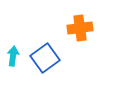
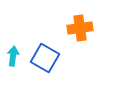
blue square: rotated 24 degrees counterclockwise
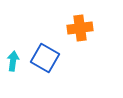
cyan arrow: moved 5 px down
